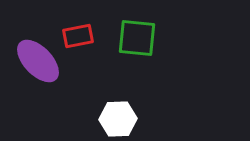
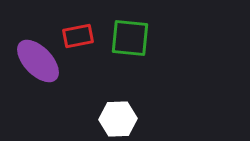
green square: moved 7 px left
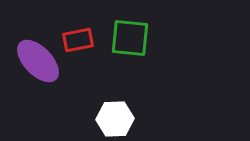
red rectangle: moved 4 px down
white hexagon: moved 3 px left
